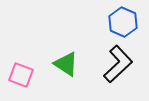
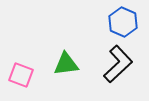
green triangle: rotated 40 degrees counterclockwise
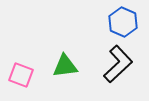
green triangle: moved 1 px left, 2 px down
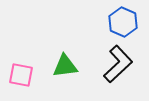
pink square: rotated 10 degrees counterclockwise
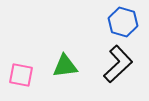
blue hexagon: rotated 8 degrees counterclockwise
